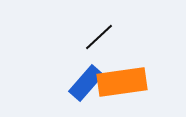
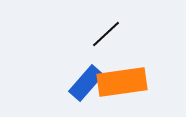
black line: moved 7 px right, 3 px up
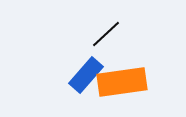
blue rectangle: moved 8 px up
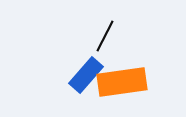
black line: moved 1 px left, 2 px down; rotated 20 degrees counterclockwise
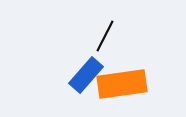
orange rectangle: moved 2 px down
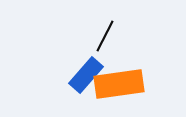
orange rectangle: moved 3 px left
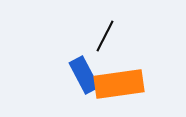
blue rectangle: moved 2 px left; rotated 69 degrees counterclockwise
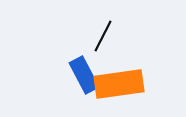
black line: moved 2 px left
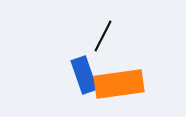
blue rectangle: rotated 9 degrees clockwise
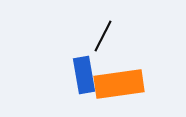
blue rectangle: rotated 9 degrees clockwise
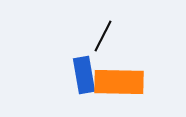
orange rectangle: moved 2 px up; rotated 9 degrees clockwise
